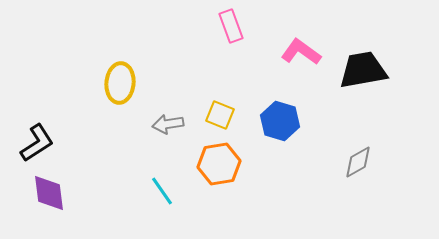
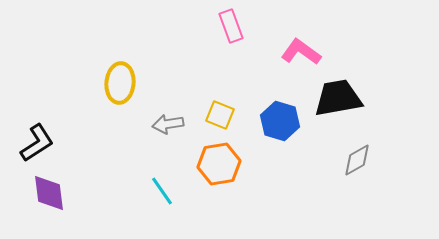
black trapezoid: moved 25 px left, 28 px down
gray diamond: moved 1 px left, 2 px up
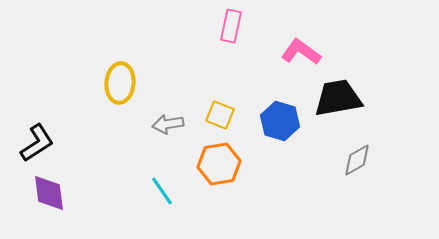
pink rectangle: rotated 32 degrees clockwise
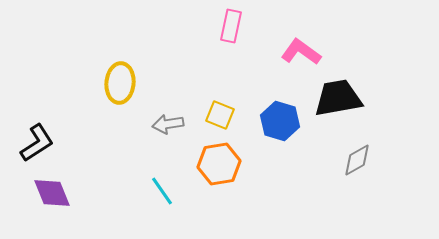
purple diamond: moved 3 px right; rotated 15 degrees counterclockwise
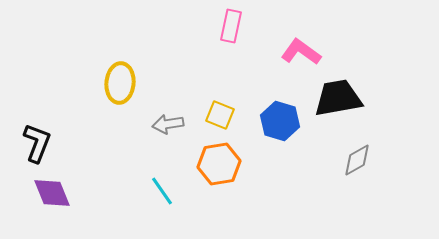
black L-shape: rotated 36 degrees counterclockwise
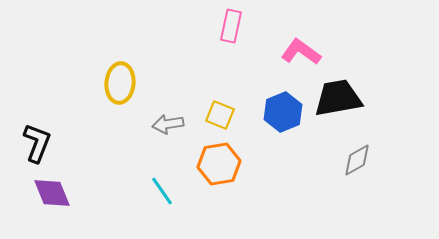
blue hexagon: moved 3 px right, 9 px up; rotated 21 degrees clockwise
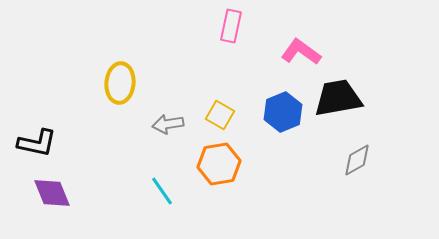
yellow square: rotated 8 degrees clockwise
black L-shape: rotated 81 degrees clockwise
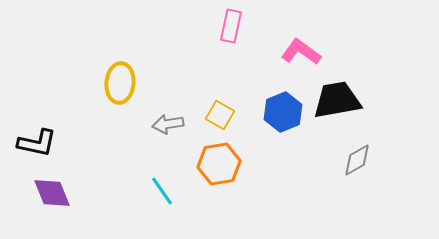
black trapezoid: moved 1 px left, 2 px down
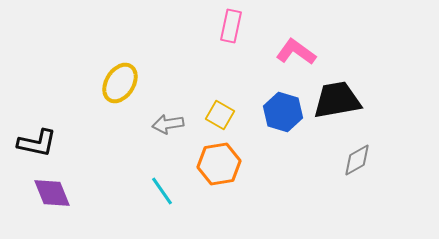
pink L-shape: moved 5 px left
yellow ellipse: rotated 27 degrees clockwise
blue hexagon: rotated 21 degrees counterclockwise
